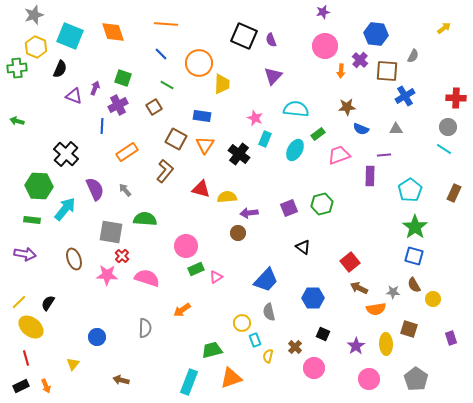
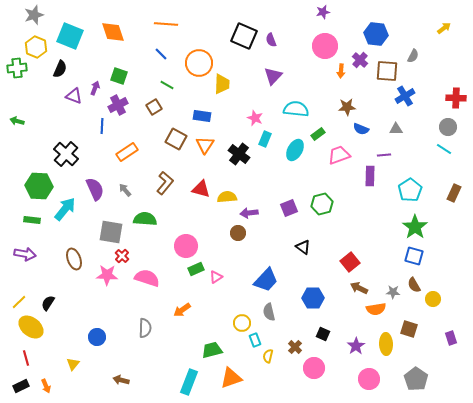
green square at (123, 78): moved 4 px left, 2 px up
brown L-shape at (165, 171): moved 12 px down
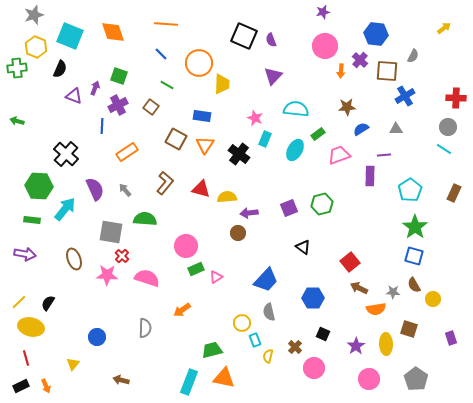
brown square at (154, 107): moved 3 px left; rotated 21 degrees counterclockwise
blue semicircle at (361, 129): rotated 126 degrees clockwise
yellow ellipse at (31, 327): rotated 25 degrees counterclockwise
orange triangle at (231, 378): moved 7 px left; rotated 30 degrees clockwise
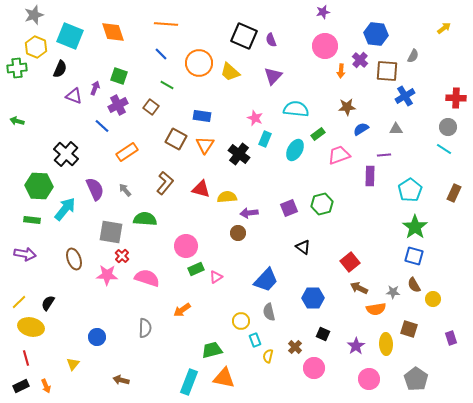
yellow trapezoid at (222, 84): moved 8 px right, 12 px up; rotated 130 degrees clockwise
blue line at (102, 126): rotated 49 degrees counterclockwise
yellow circle at (242, 323): moved 1 px left, 2 px up
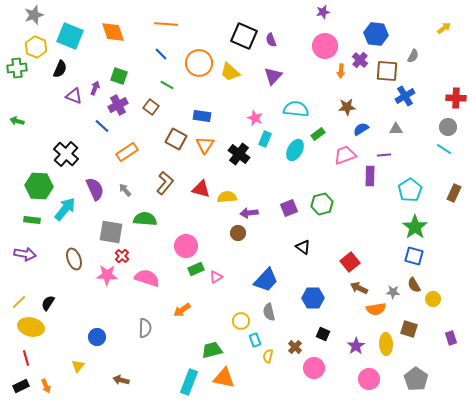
pink trapezoid at (339, 155): moved 6 px right
yellow triangle at (73, 364): moved 5 px right, 2 px down
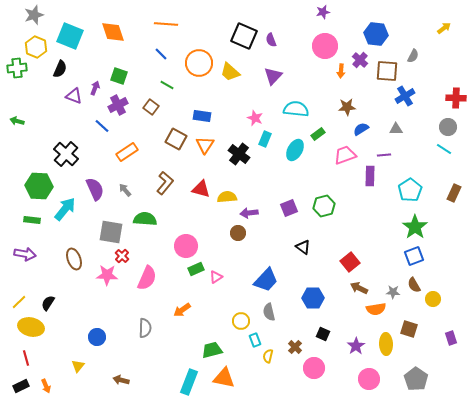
green hexagon at (322, 204): moved 2 px right, 2 px down
blue square at (414, 256): rotated 36 degrees counterclockwise
pink semicircle at (147, 278): rotated 95 degrees clockwise
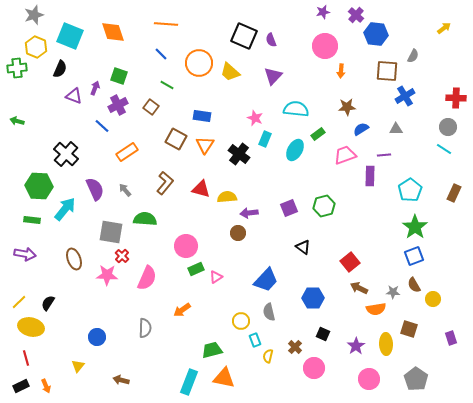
purple cross at (360, 60): moved 4 px left, 45 px up
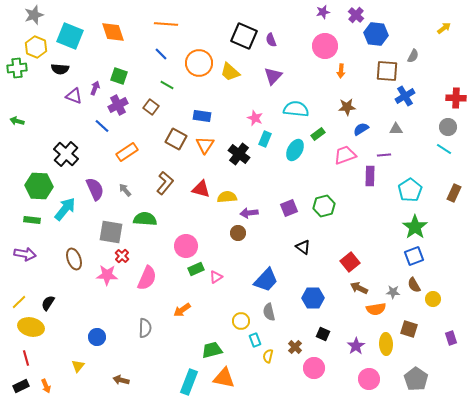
black semicircle at (60, 69): rotated 72 degrees clockwise
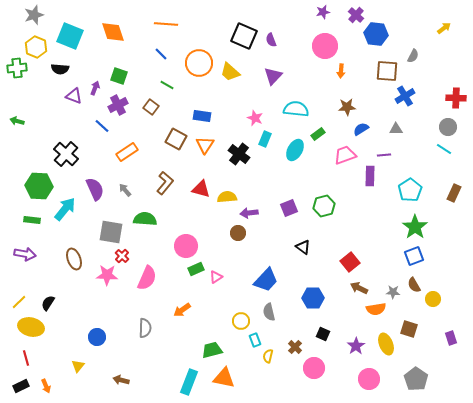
yellow ellipse at (386, 344): rotated 20 degrees counterclockwise
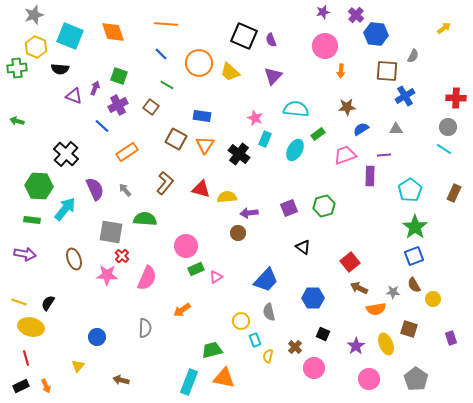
yellow line at (19, 302): rotated 63 degrees clockwise
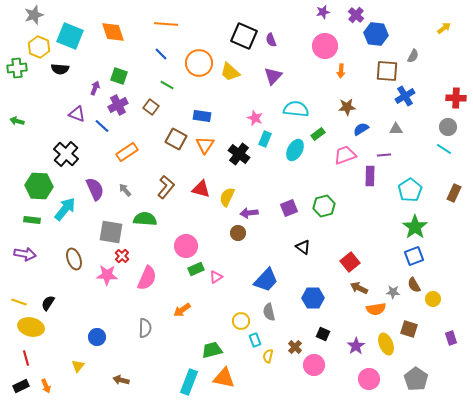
yellow hexagon at (36, 47): moved 3 px right
purple triangle at (74, 96): moved 3 px right, 18 px down
brown L-shape at (165, 183): moved 1 px right, 4 px down
yellow semicircle at (227, 197): rotated 60 degrees counterclockwise
pink circle at (314, 368): moved 3 px up
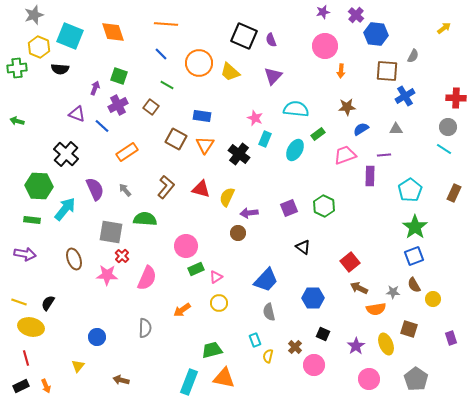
green hexagon at (324, 206): rotated 20 degrees counterclockwise
yellow circle at (241, 321): moved 22 px left, 18 px up
